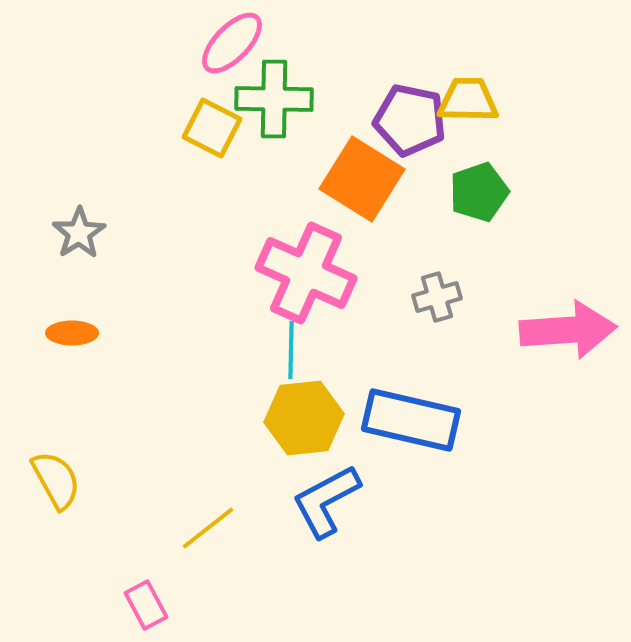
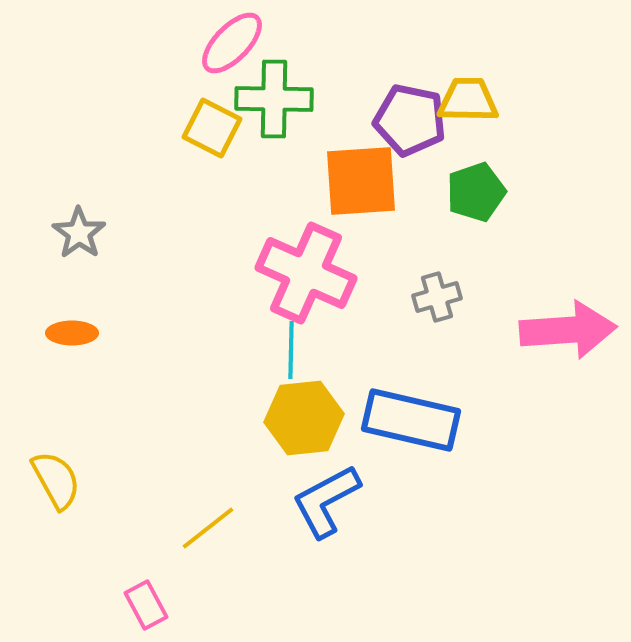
orange square: moved 1 px left, 2 px down; rotated 36 degrees counterclockwise
green pentagon: moved 3 px left
gray star: rotated 4 degrees counterclockwise
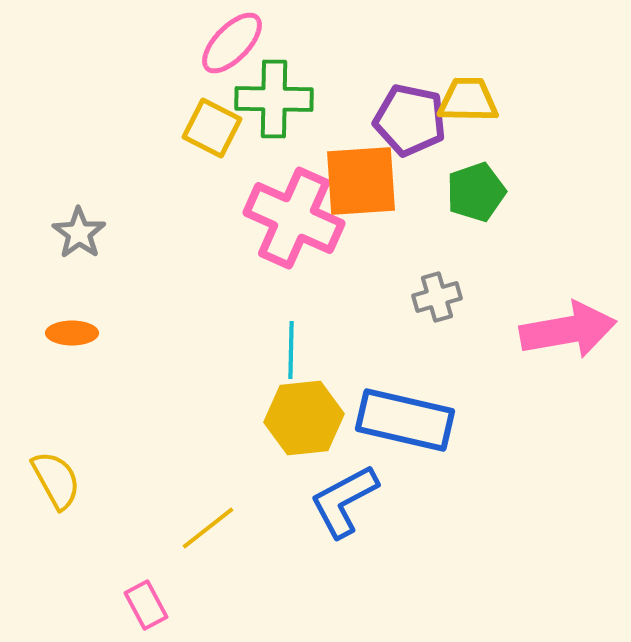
pink cross: moved 12 px left, 55 px up
pink arrow: rotated 6 degrees counterclockwise
blue rectangle: moved 6 px left
blue L-shape: moved 18 px right
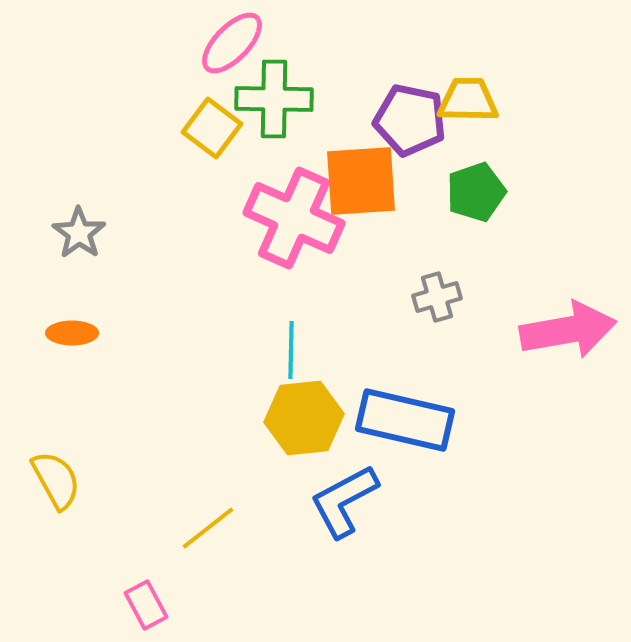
yellow square: rotated 10 degrees clockwise
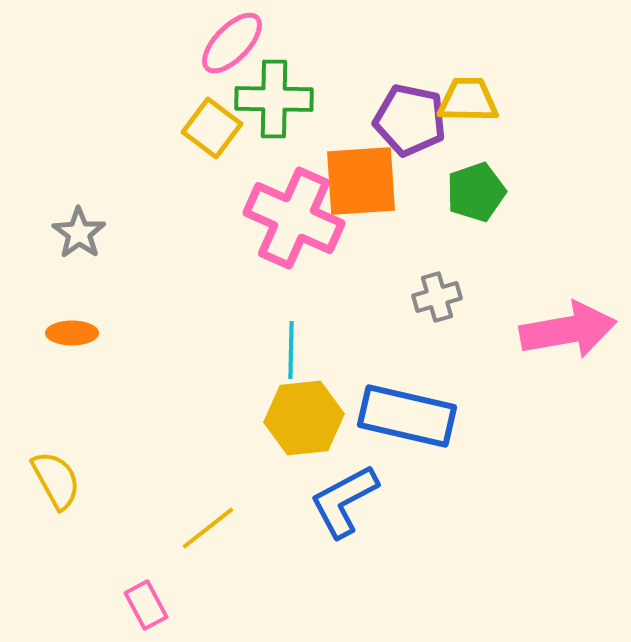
blue rectangle: moved 2 px right, 4 px up
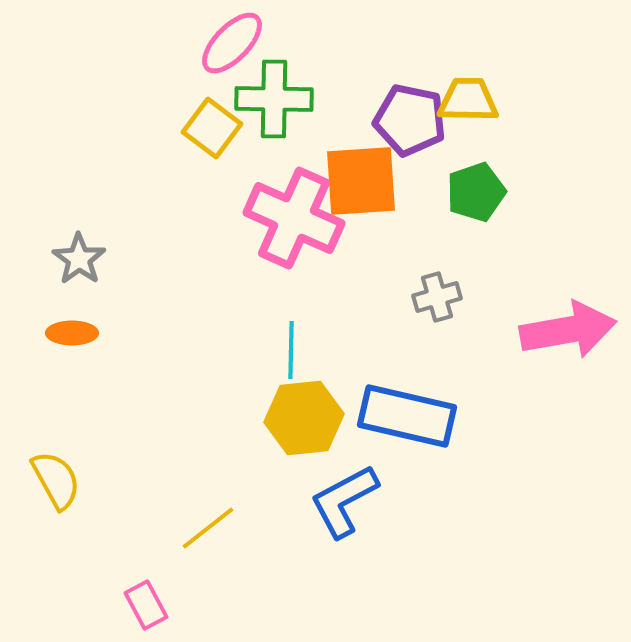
gray star: moved 26 px down
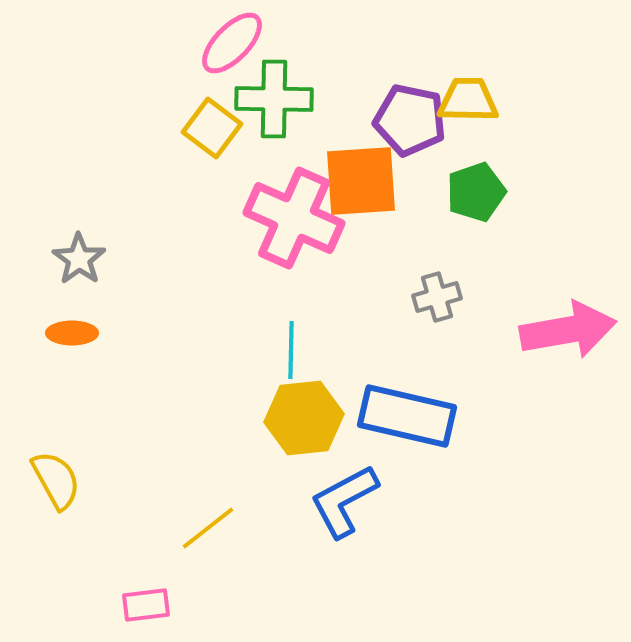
pink rectangle: rotated 69 degrees counterclockwise
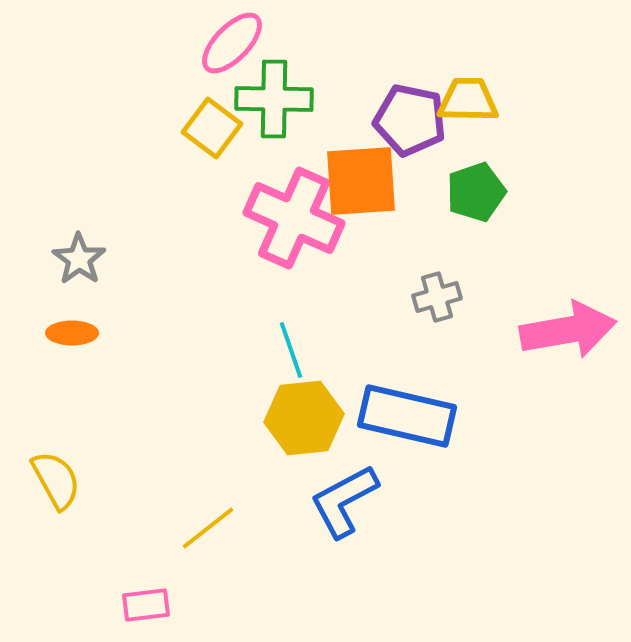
cyan line: rotated 20 degrees counterclockwise
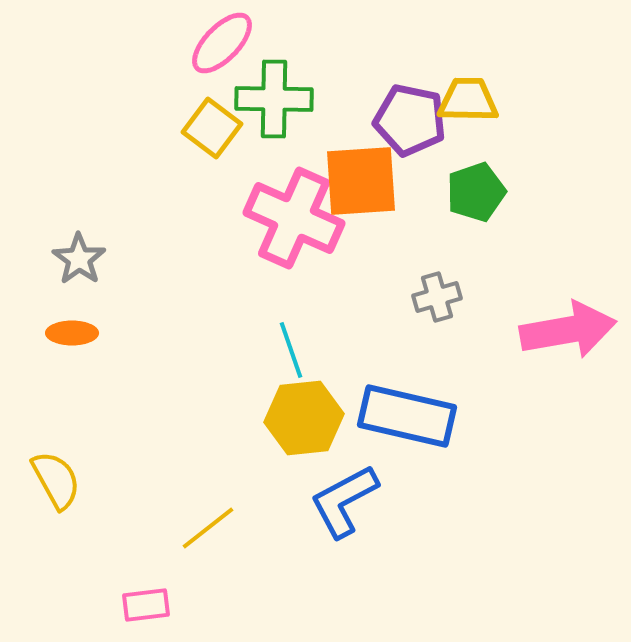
pink ellipse: moved 10 px left
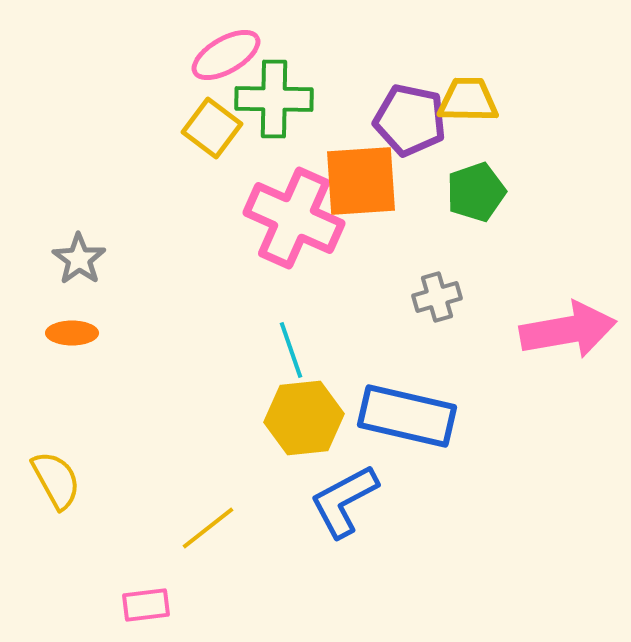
pink ellipse: moved 4 px right, 12 px down; rotated 16 degrees clockwise
